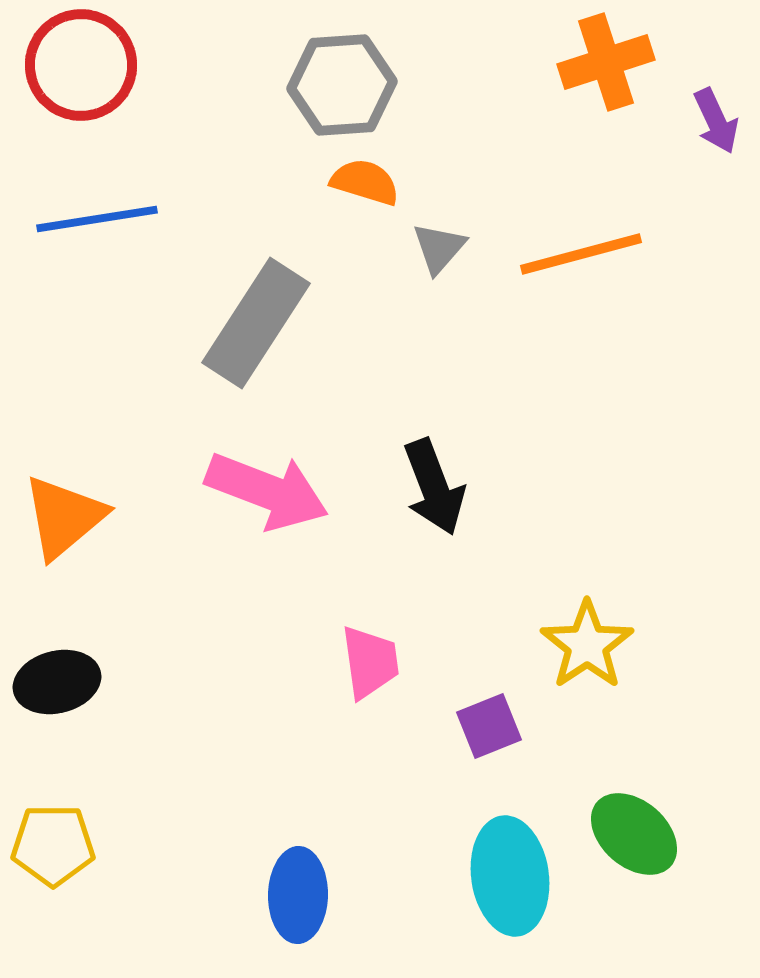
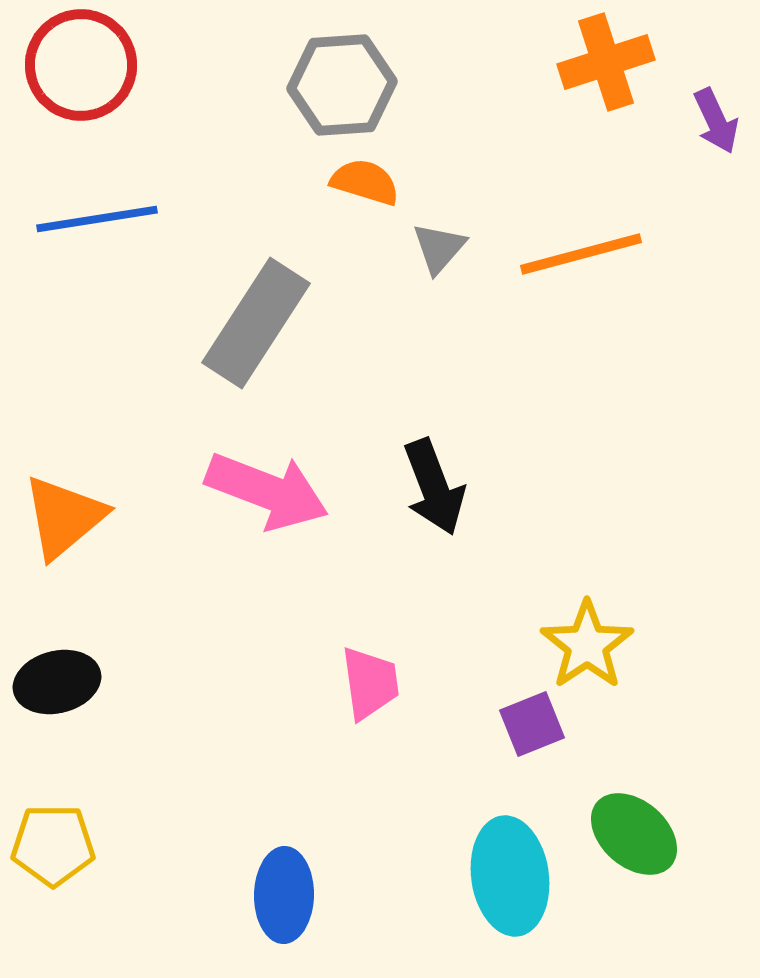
pink trapezoid: moved 21 px down
purple square: moved 43 px right, 2 px up
blue ellipse: moved 14 px left
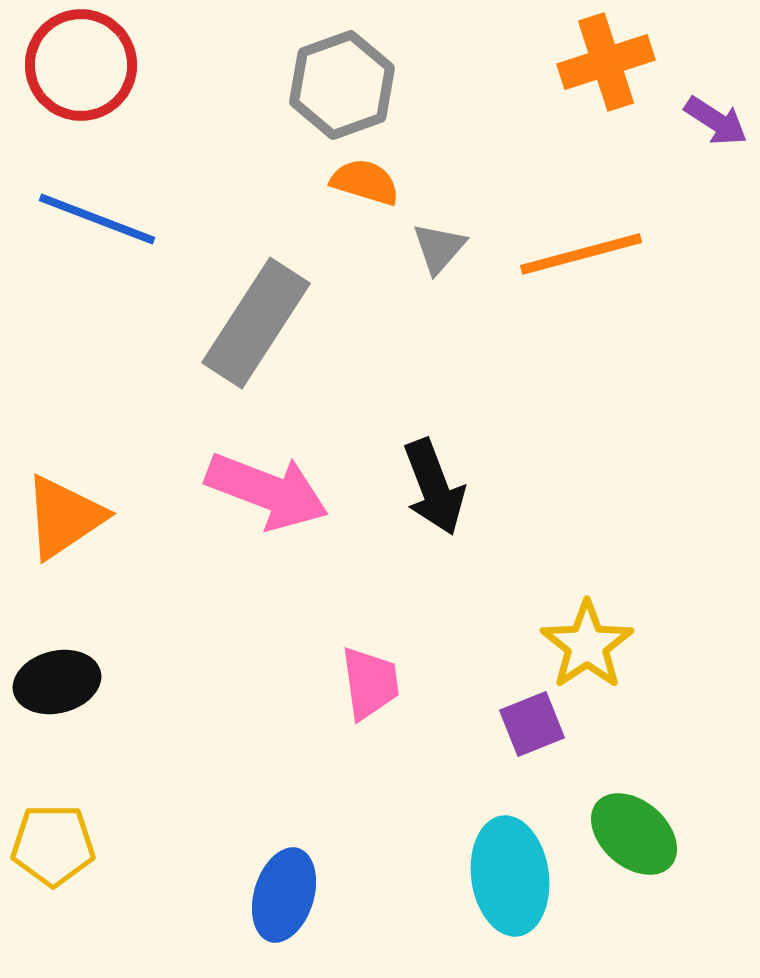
gray hexagon: rotated 16 degrees counterclockwise
purple arrow: rotated 32 degrees counterclockwise
blue line: rotated 30 degrees clockwise
orange triangle: rotated 6 degrees clockwise
blue ellipse: rotated 16 degrees clockwise
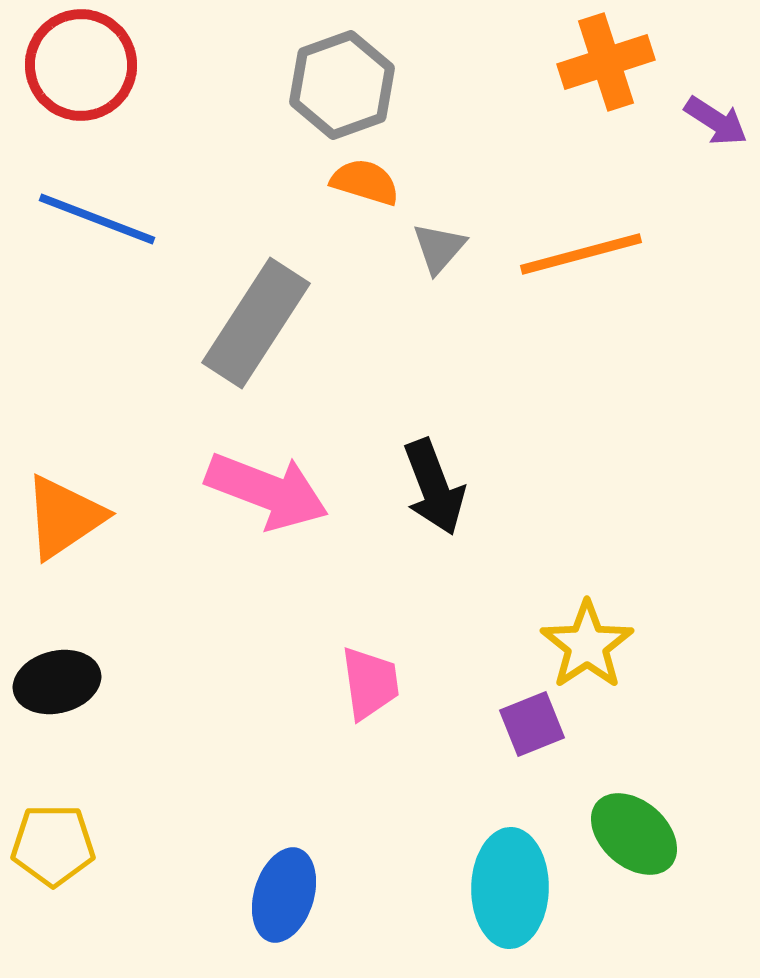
cyan ellipse: moved 12 px down; rotated 9 degrees clockwise
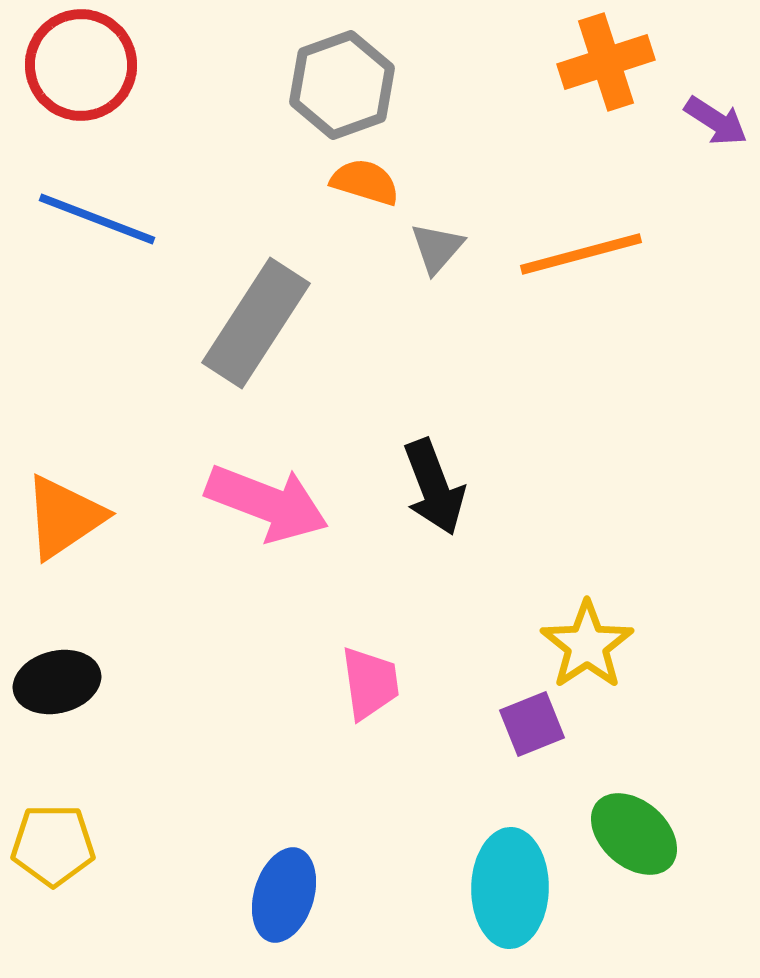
gray triangle: moved 2 px left
pink arrow: moved 12 px down
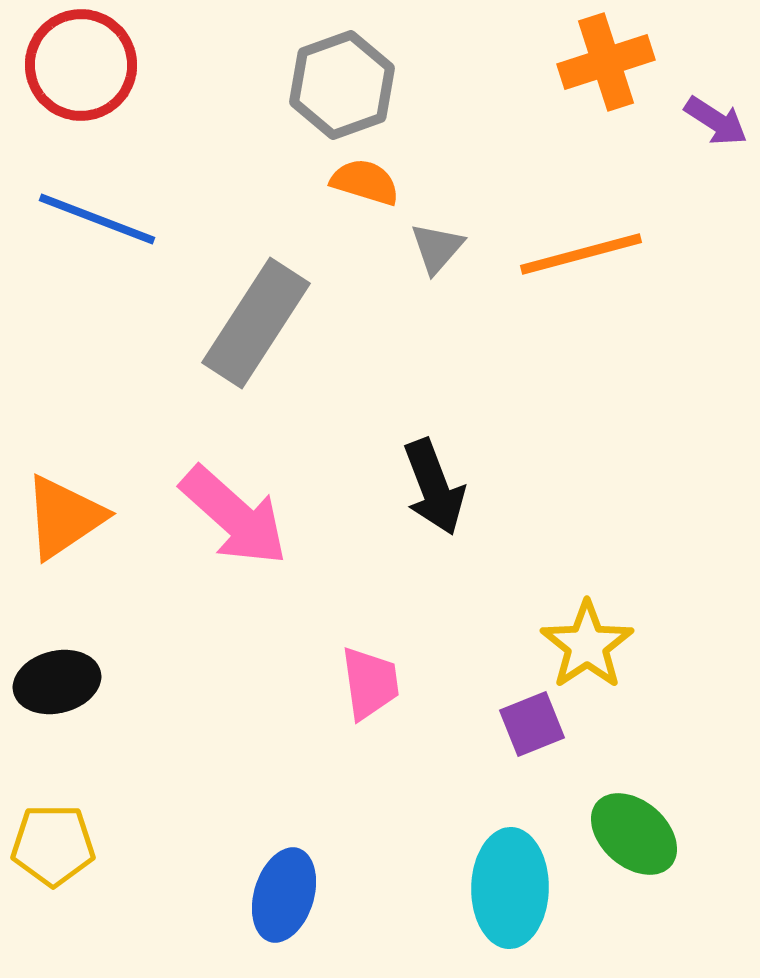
pink arrow: moved 33 px left, 13 px down; rotated 21 degrees clockwise
